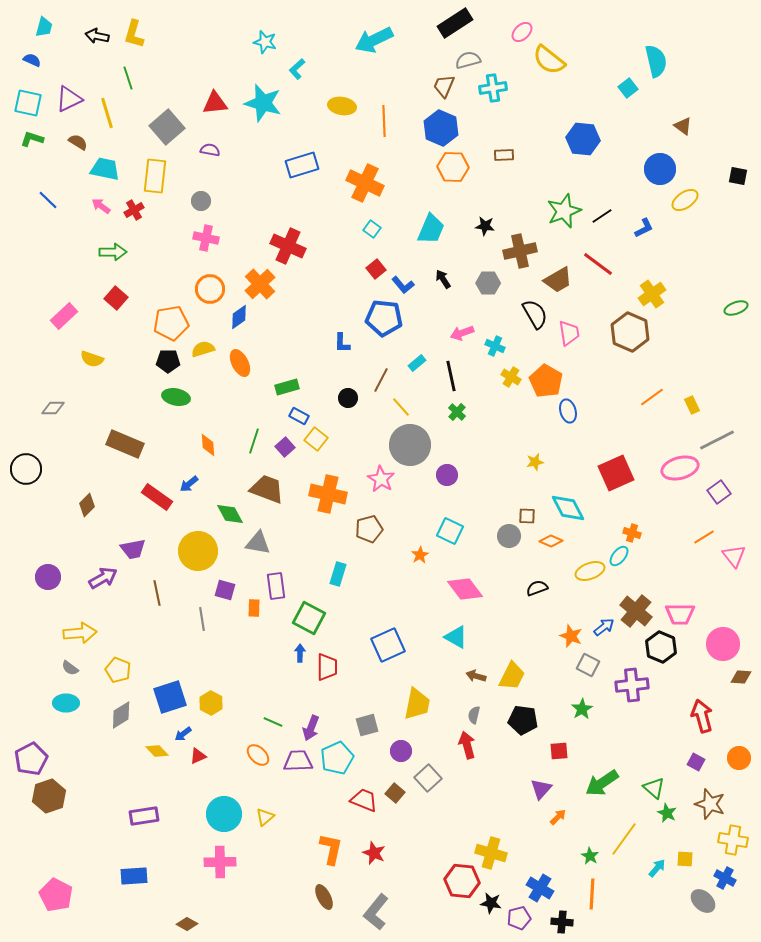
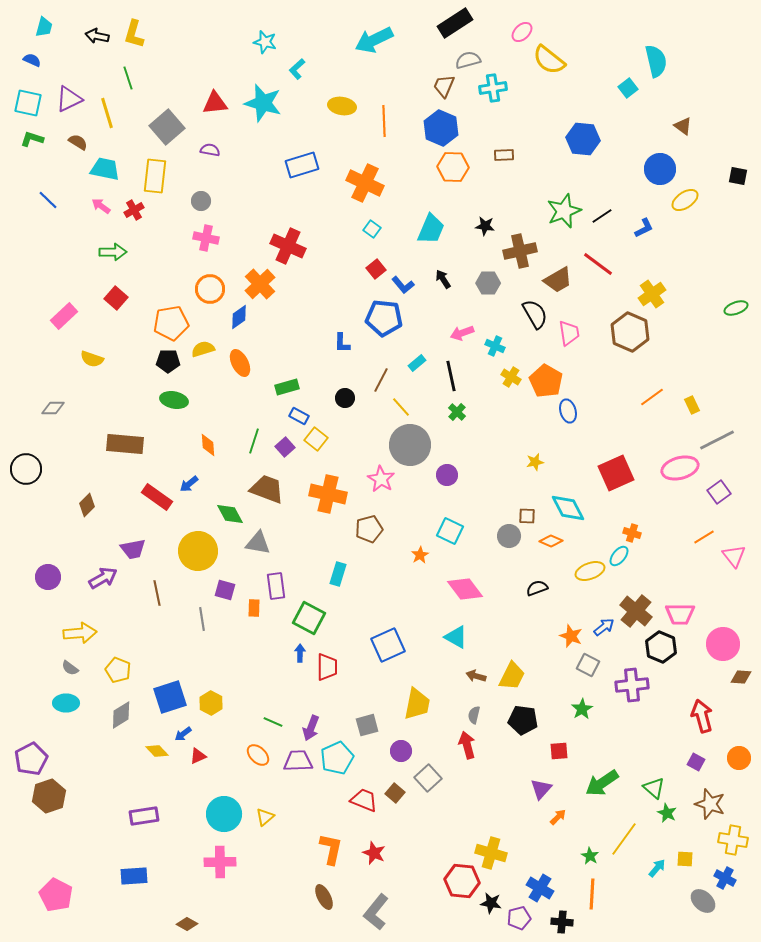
green ellipse at (176, 397): moved 2 px left, 3 px down
black circle at (348, 398): moved 3 px left
brown rectangle at (125, 444): rotated 18 degrees counterclockwise
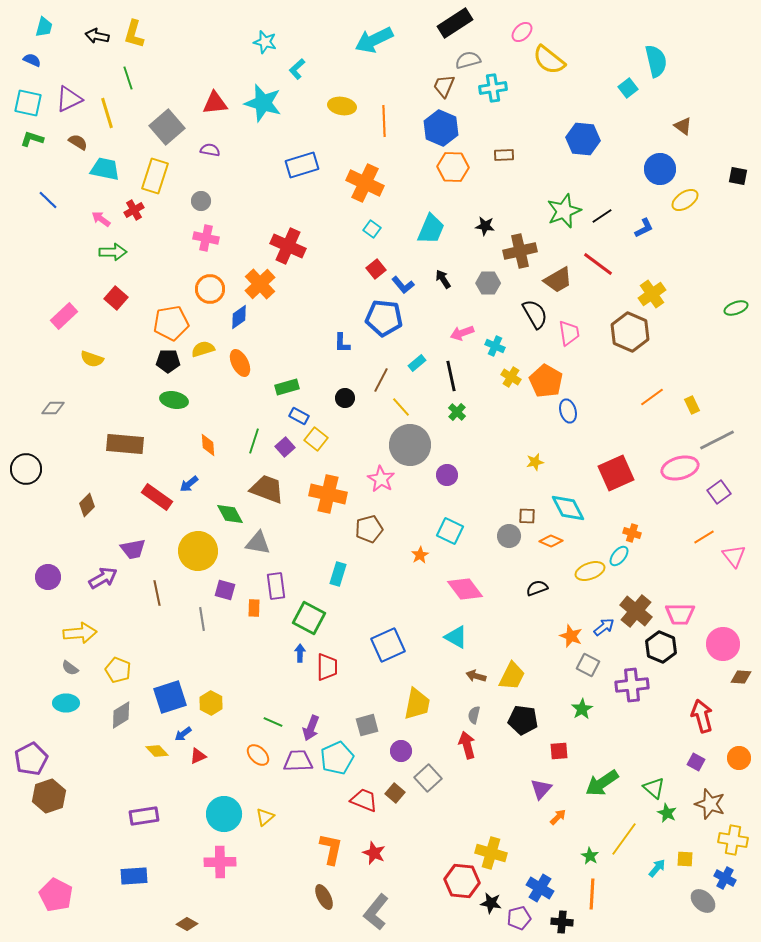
yellow rectangle at (155, 176): rotated 12 degrees clockwise
pink arrow at (101, 206): moved 13 px down
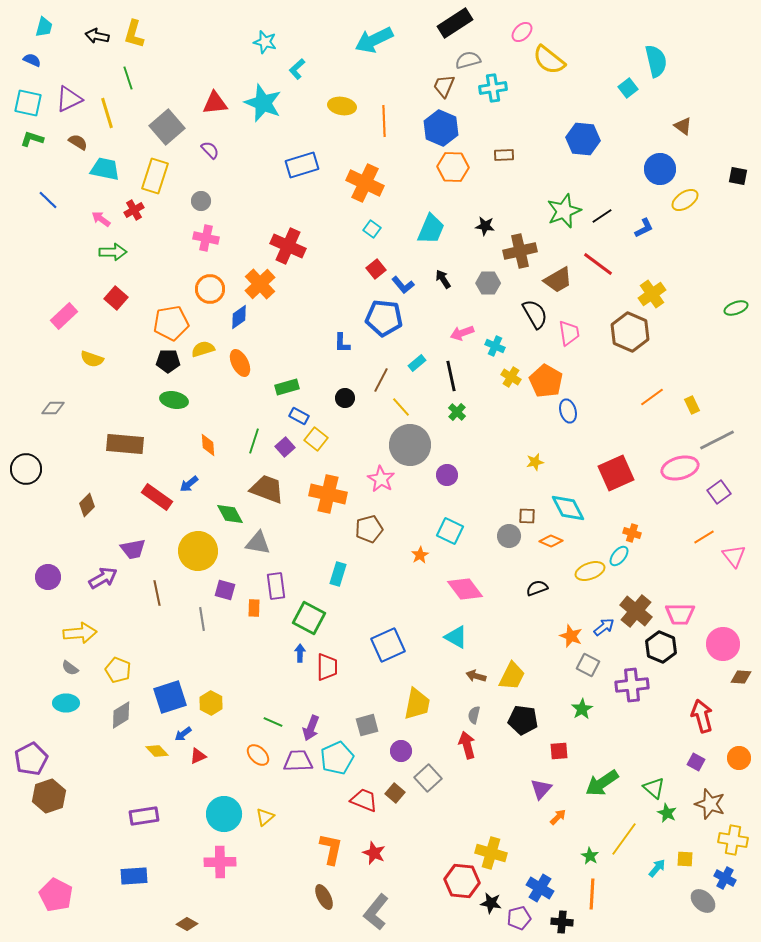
cyan star at (263, 103): rotated 6 degrees clockwise
purple semicircle at (210, 150): rotated 36 degrees clockwise
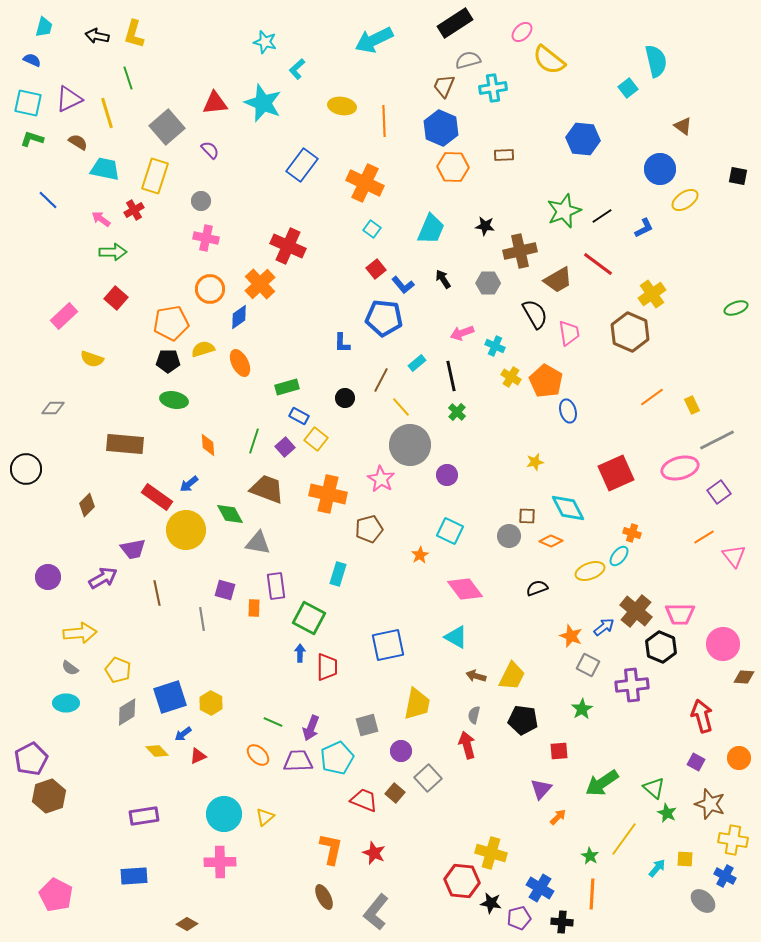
blue rectangle at (302, 165): rotated 36 degrees counterclockwise
yellow circle at (198, 551): moved 12 px left, 21 px up
blue square at (388, 645): rotated 12 degrees clockwise
brown diamond at (741, 677): moved 3 px right
gray diamond at (121, 715): moved 6 px right, 3 px up
blue cross at (725, 878): moved 2 px up
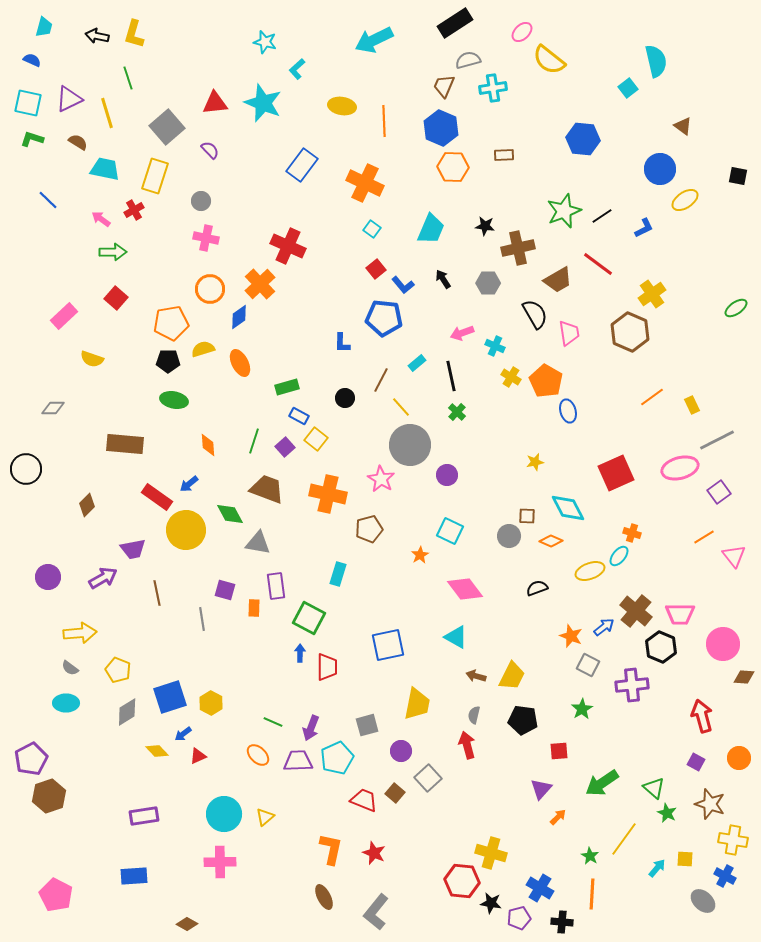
brown cross at (520, 251): moved 2 px left, 3 px up
green ellipse at (736, 308): rotated 15 degrees counterclockwise
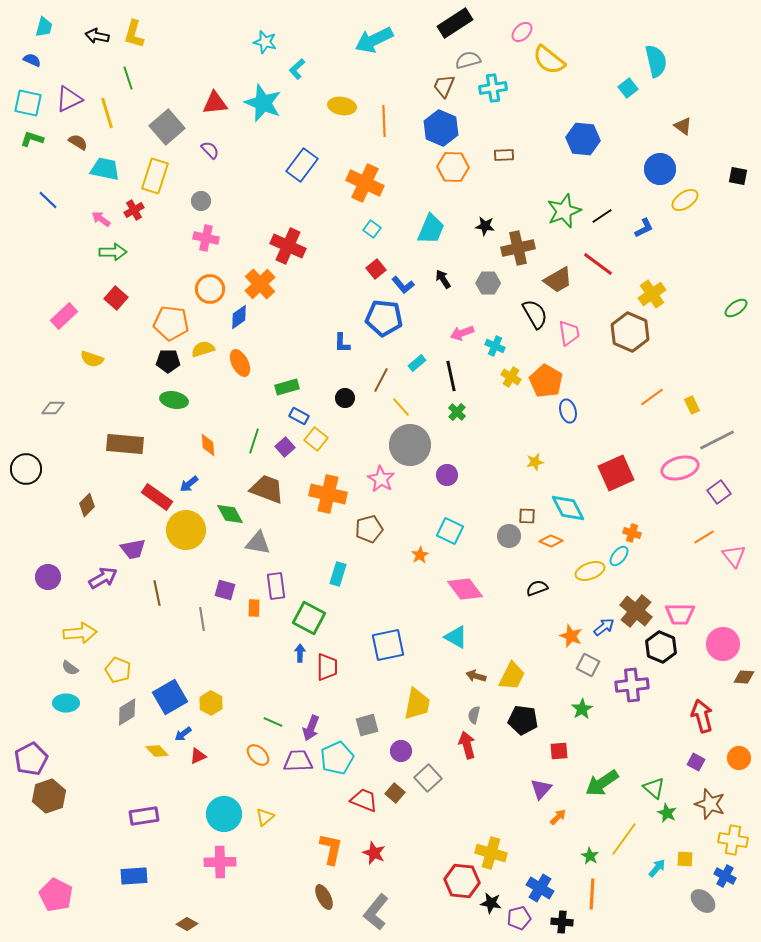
orange pentagon at (171, 323): rotated 16 degrees clockwise
blue square at (170, 697): rotated 12 degrees counterclockwise
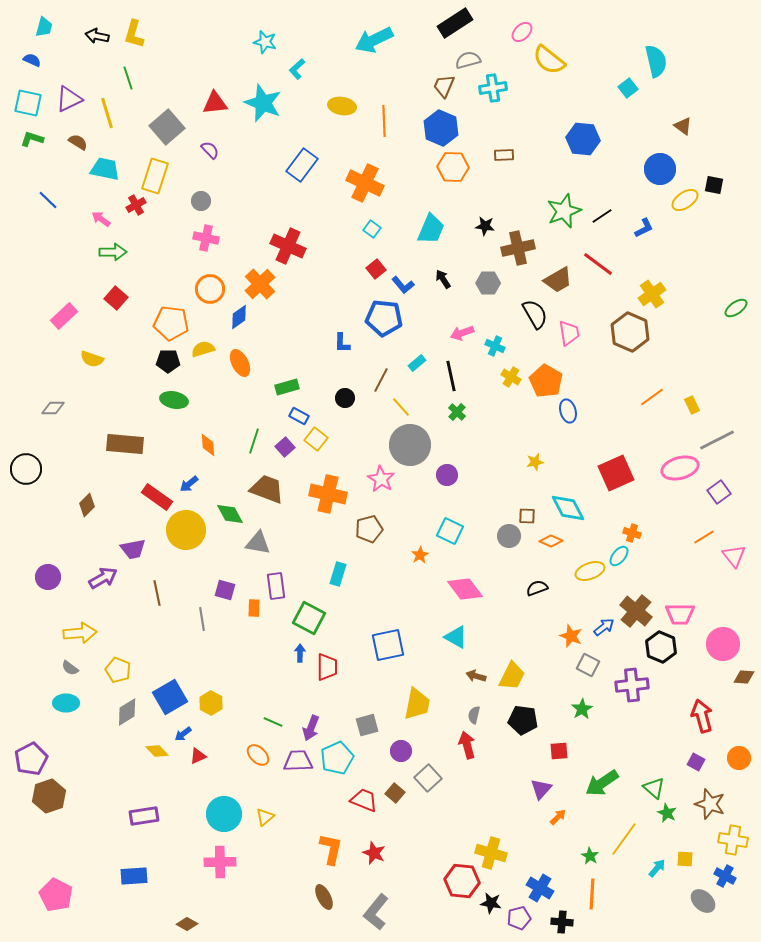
black square at (738, 176): moved 24 px left, 9 px down
red cross at (134, 210): moved 2 px right, 5 px up
